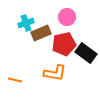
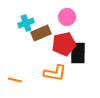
black rectangle: moved 8 px left; rotated 55 degrees clockwise
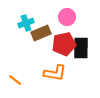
black rectangle: moved 3 px right, 5 px up
orange line: rotated 24 degrees clockwise
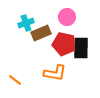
red pentagon: rotated 25 degrees clockwise
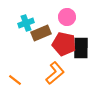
orange L-shape: rotated 50 degrees counterclockwise
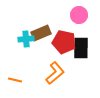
pink circle: moved 12 px right, 2 px up
cyan cross: moved 16 px down; rotated 14 degrees clockwise
red pentagon: moved 2 px up
orange line: rotated 24 degrees counterclockwise
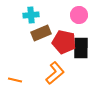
cyan cross: moved 5 px right, 24 px up
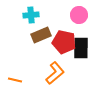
brown rectangle: moved 2 px down
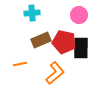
cyan cross: moved 1 px right, 2 px up
brown rectangle: moved 5 px down
orange line: moved 5 px right, 16 px up; rotated 24 degrees counterclockwise
